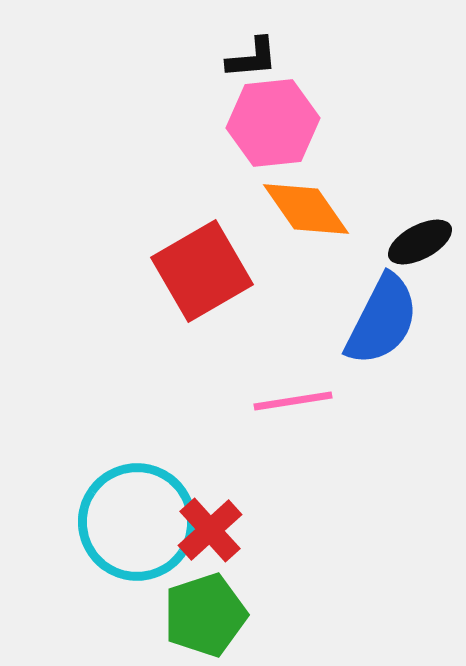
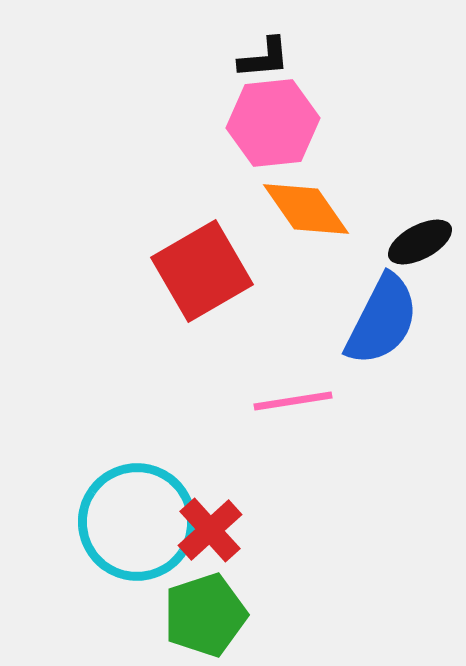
black L-shape: moved 12 px right
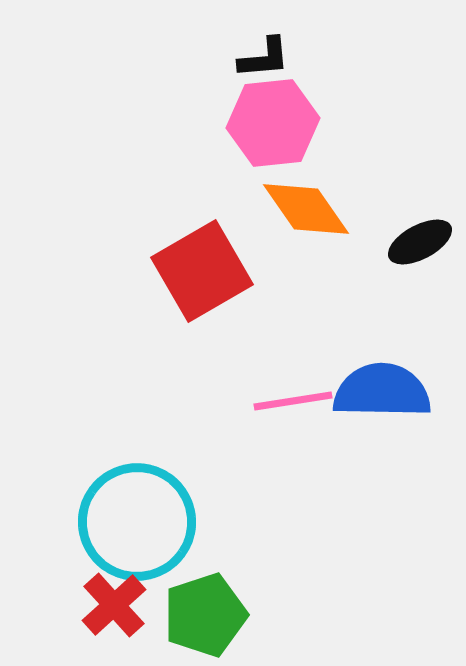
blue semicircle: moved 71 px down; rotated 116 degrees counterclockwise
red cross: moved 96 px left, 75 px down
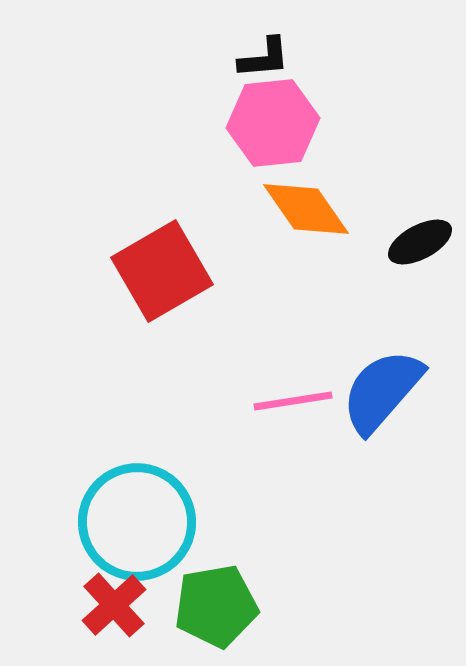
red square: moved 40 px left
blue semicircle: rotated 50 degrees counterclockwise
green pentagon: moved 11 px right, 9 px up; rotated 8 degrees clockwise
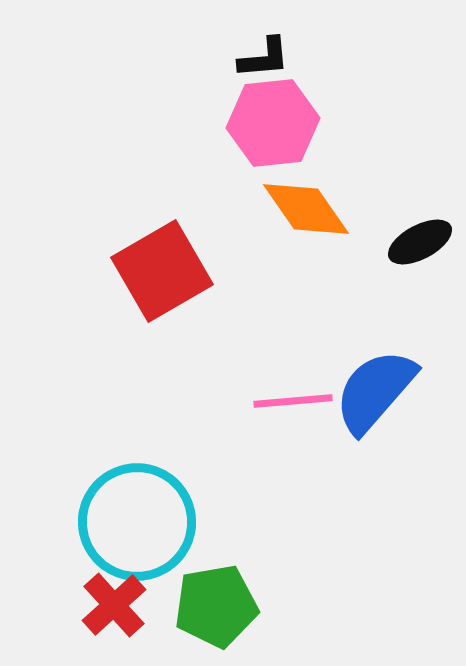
blue semicircle: moved 7 px left
pink line: rotated 4 degrees clockwise
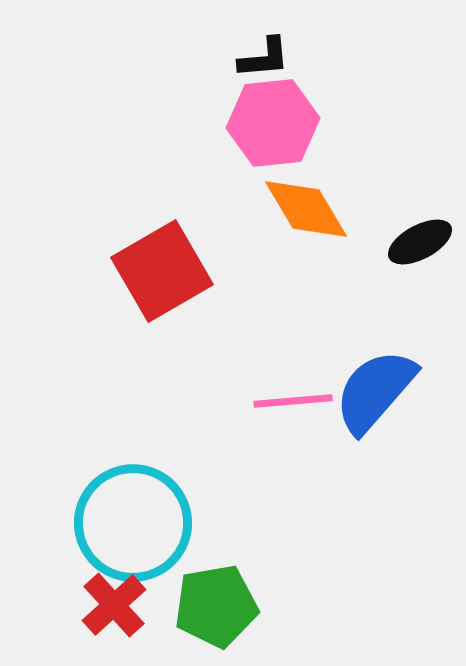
orange diamond: rotated 4 degrees clockwise
cyan circle: moved 4 px left, 1 px down
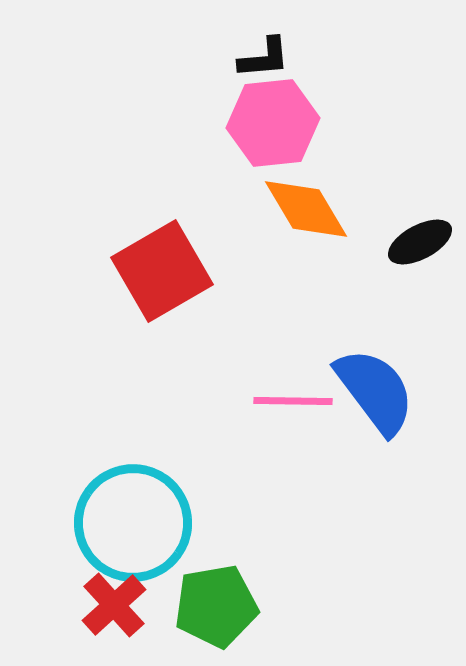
blue semicircle: rotated 102 degrees clockwise
pink line: rotated 6 degrees clockwise
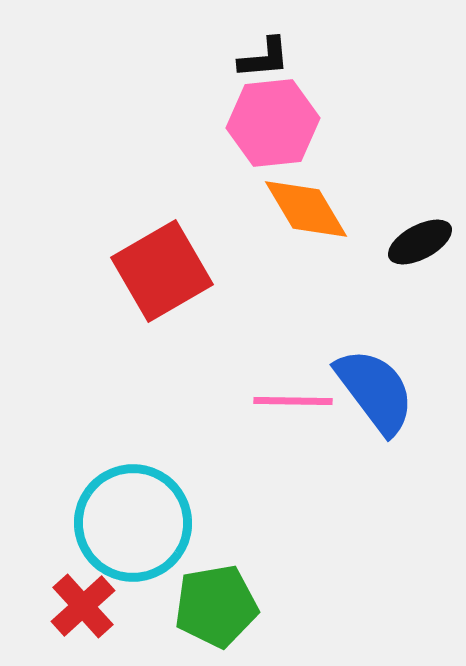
red cross: moved 31 px left, 1 px down
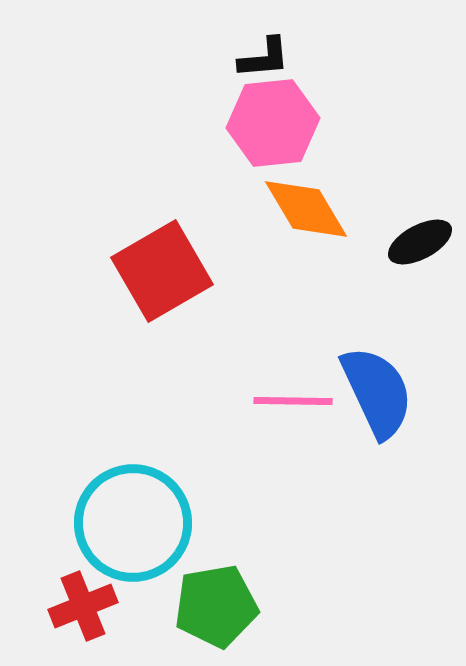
blue semicircle: moved 2 px right, 1 px down; rotated 12 degrees clockwise
red cross: rotated 20 degrees clockwise
